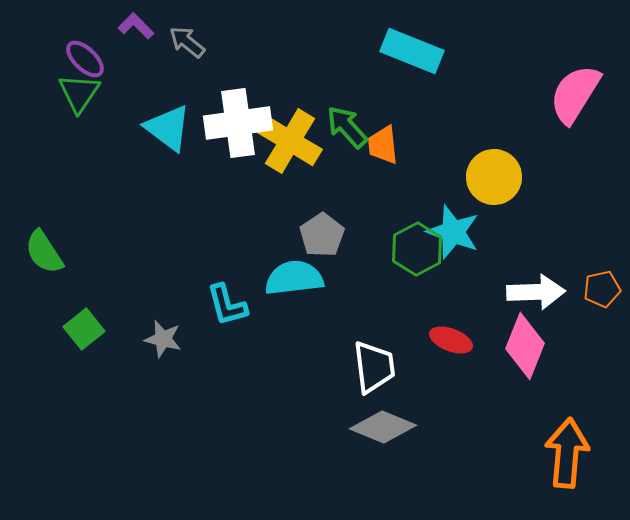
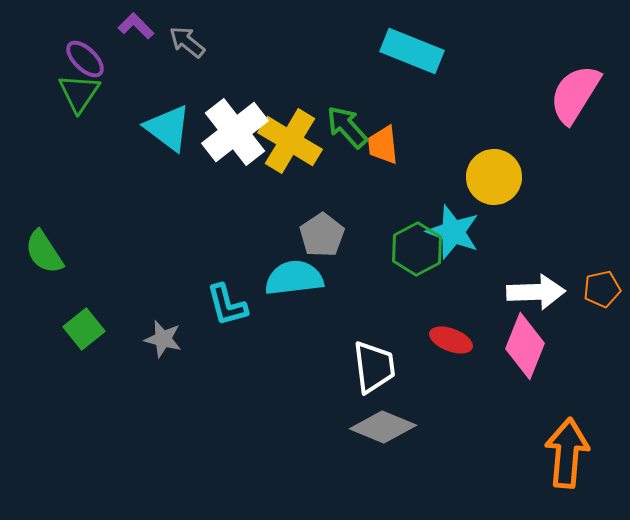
white cross: moved 3 px left, 9 px down; rotated 30 degrees counterclockwise
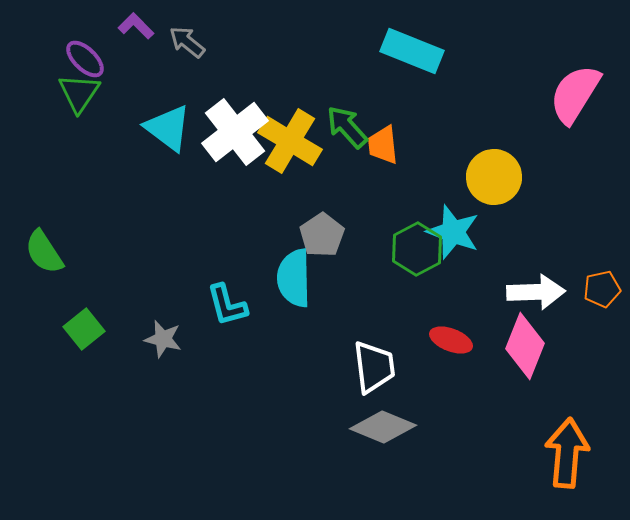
cyan semicircle: rotated 84 degrees counterclockwise
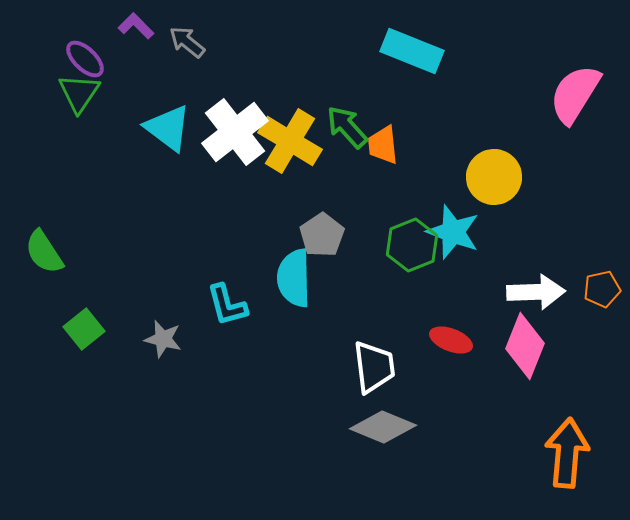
green hexagon: moved 5 px left, 4 px up; rotated 6 degrees clockwise
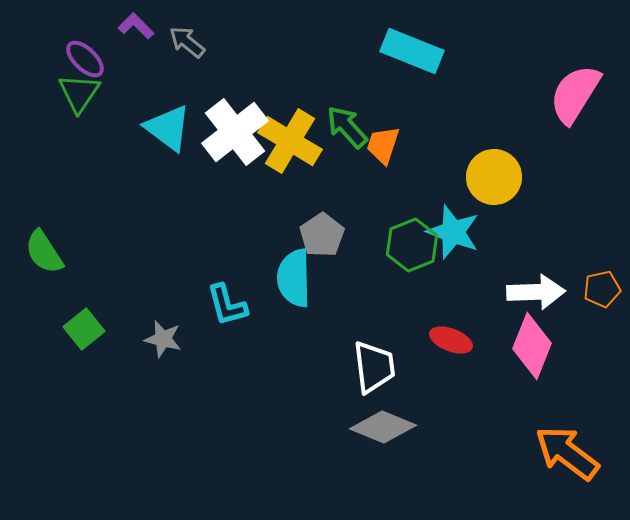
orange trapezoid: rotated 24 degrees clockwise
pink diamond: moved 7 px right
orange arrow: rotated 58 degrees counterclockwise
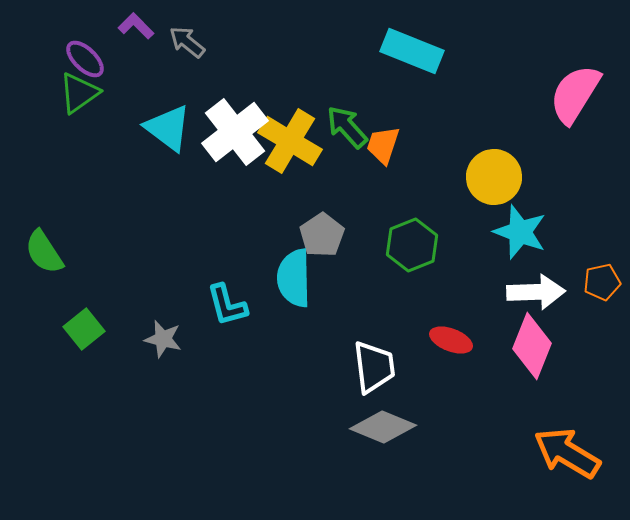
green triangle: rotated 21 degrees clockwise
cyan star: moved 67 px right
orange pentagon: moved 7 px up
orange arrow: rotated 6 degrees counterclockwise
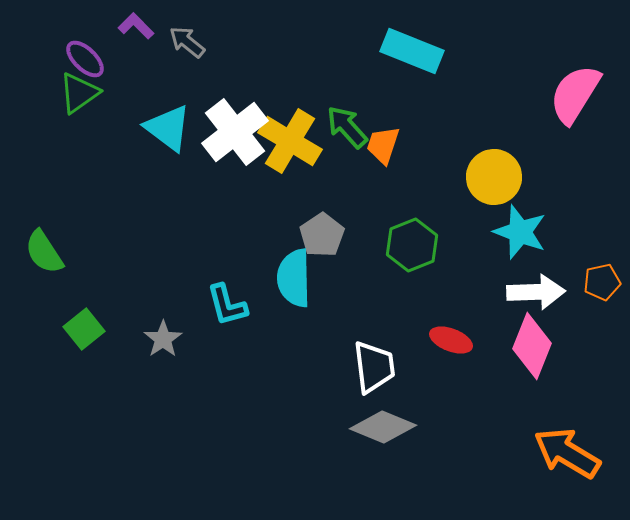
gray star: rotated 24 degrees clockwise
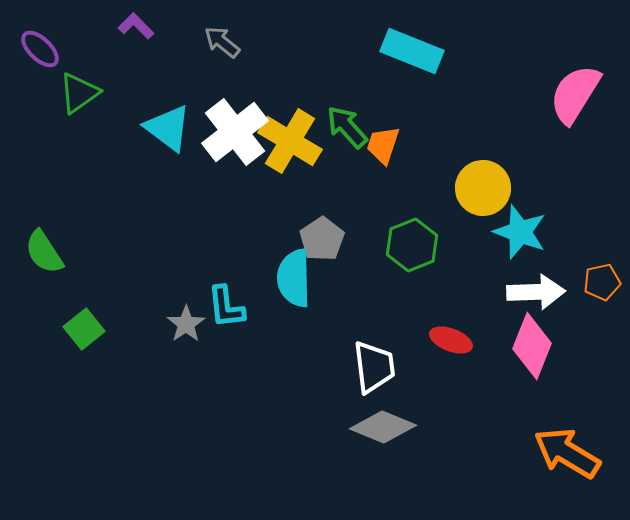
gray arrow: moved 35 px right
purple ellipse: moved 45 px left, 10 px up
yellow circle: moved 11 px left, 11 px down
gray pentagon: moved 4 px down
cyan L-shape: moved 1 px left, 2 px down; rotated 9 degrees clockwise
gray star: moved 23 px right, 15 px up
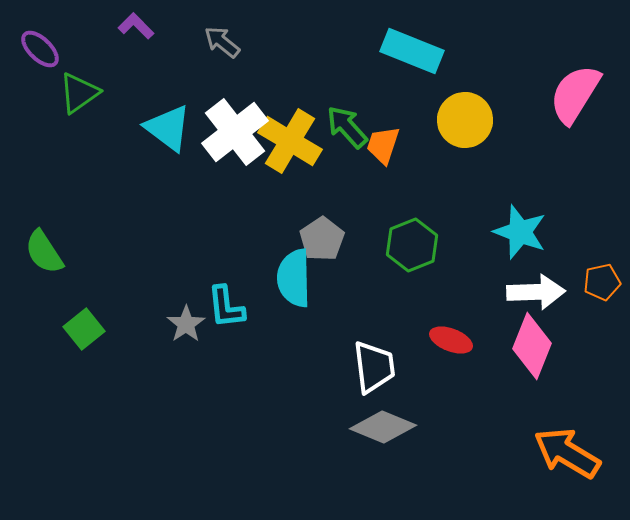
yellow circle: moved 18 px left, 68 px up
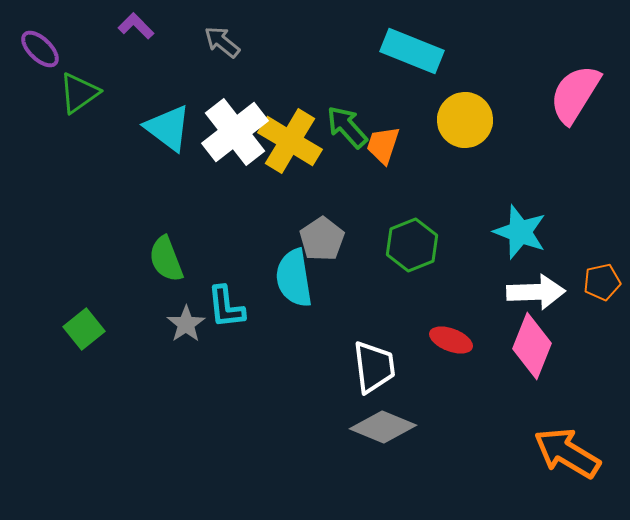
green semicircle: moved 122 px right, 7 px down; rotated 12 degrees clockwise
cyan semicircle: rotated 8 degrees counterclockwise
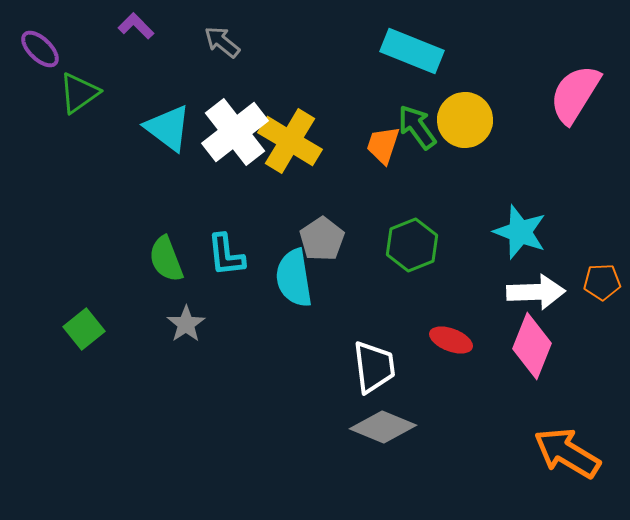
green arrow: moved 70 px right; rotated 6 degrees clockwise
orange pentagon: rotated 9 degrees clockwise
cyan L-shape: moved 52 px up
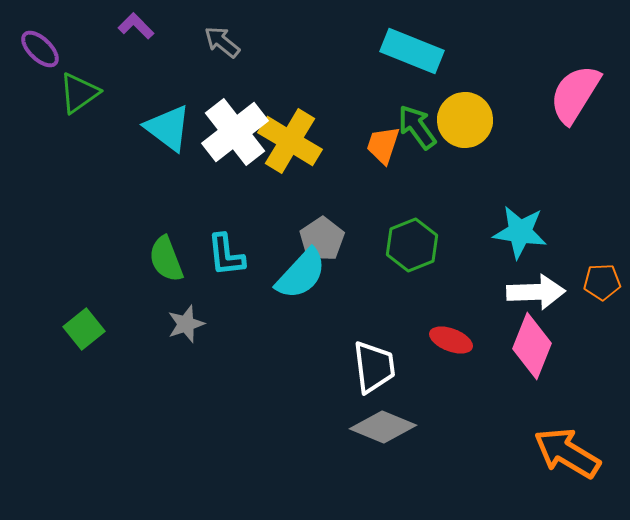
cyan star: rotated 12 degrees counterclockwise
cyan semicircle: moved 7 px right, 4 px up; rotated 128 degrees counterclockwise
gray star: rotated 15 degrees clockwise
